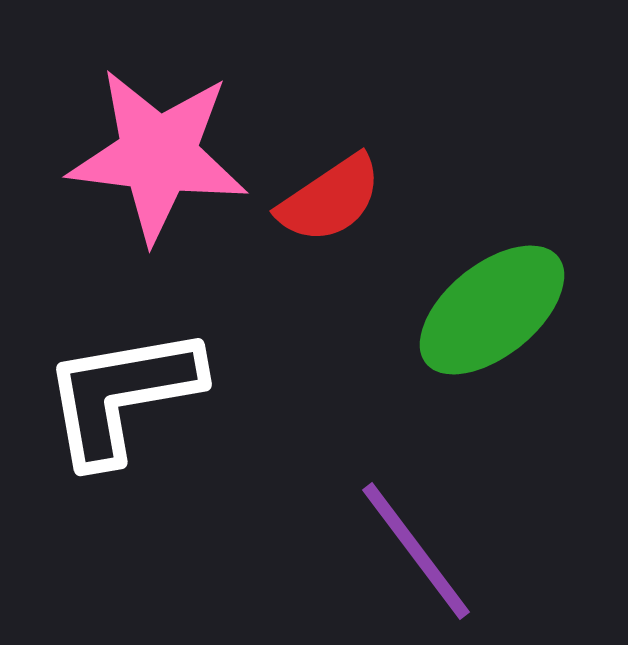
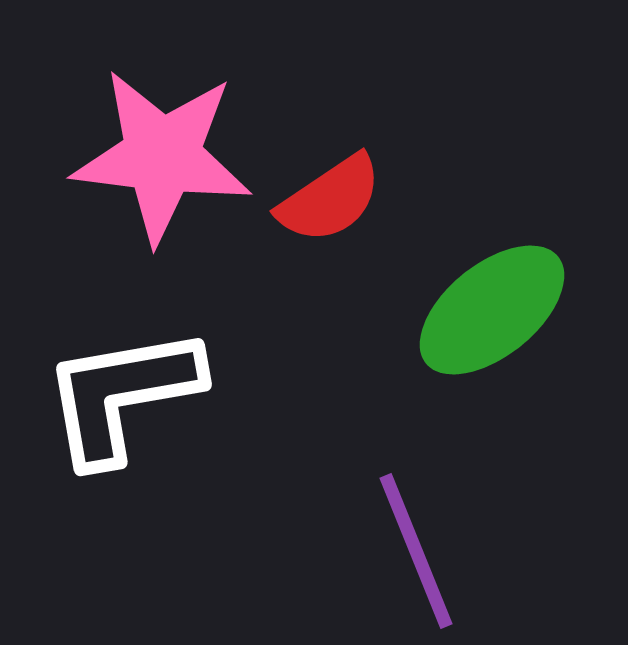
pink star: moved 4 px right, 1 px down
purple line: rotated 15 degrees clockwise
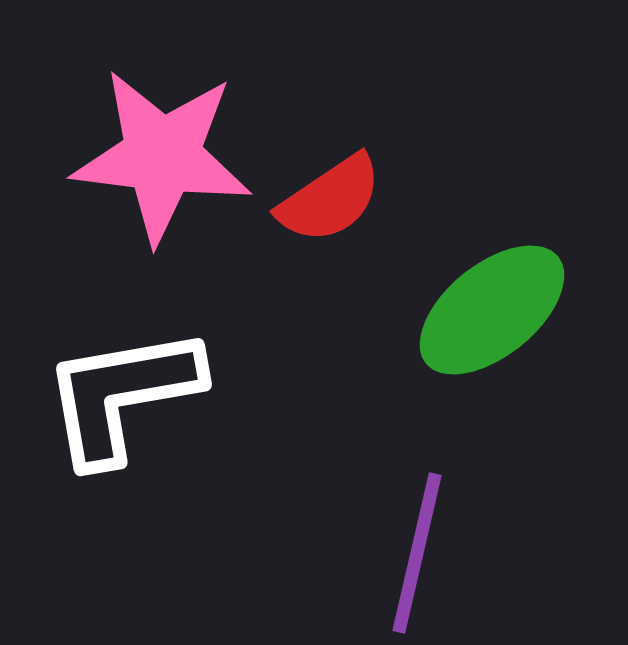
purple line: moved 1 px right, 2 px down; rotated 35 degrees clockwise
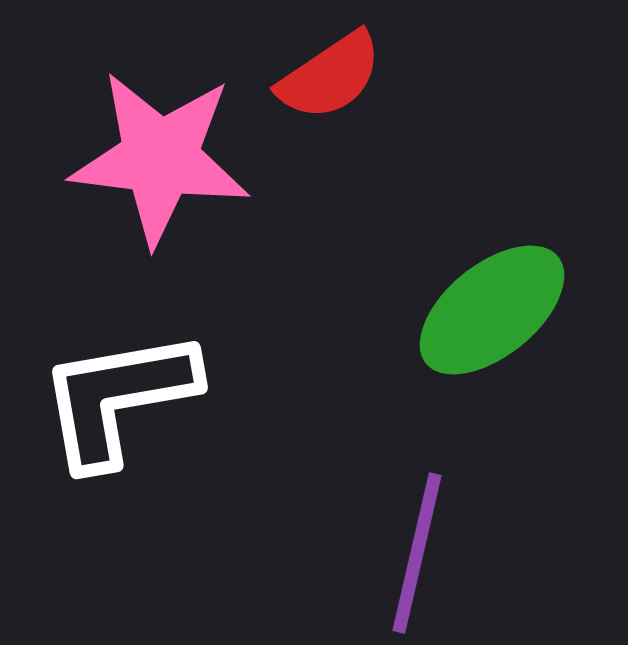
pink star: moved 2 px left, 2 px down
red semicircle: moved 123 px up
white L-shape: moved 4 px left, 3 px down
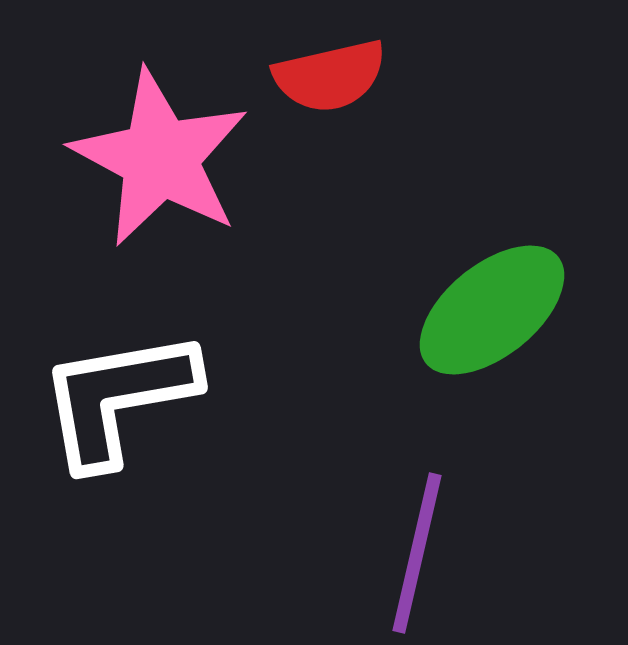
red semicircle: rotated 21 degrees clockwise
pink star: rotated 21 degrees clockwise
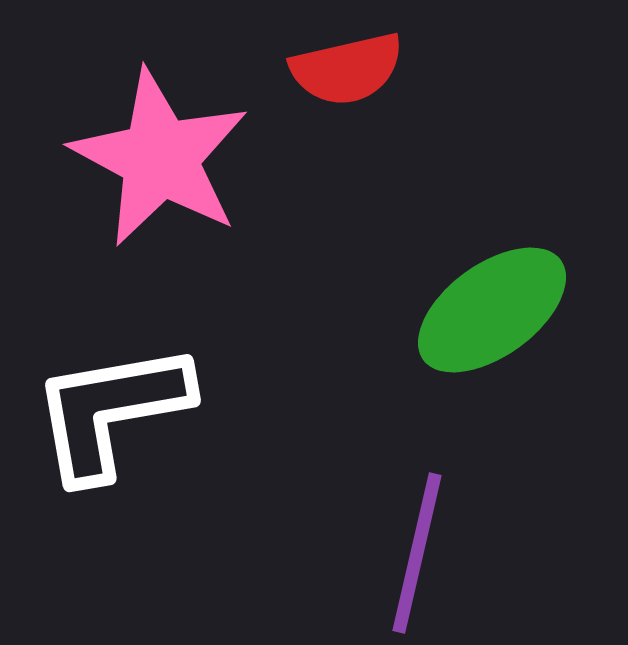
red semicircle: moved 17 px right, 7 px up
green ellipse: rotated 3 degrees clockwise
white L-shape: moved 7 px left, 13 px down
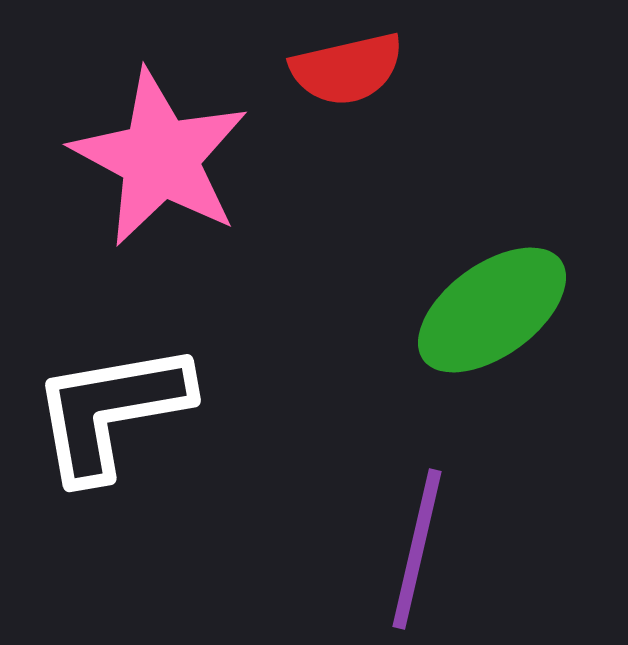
purple line: moved 4 px up
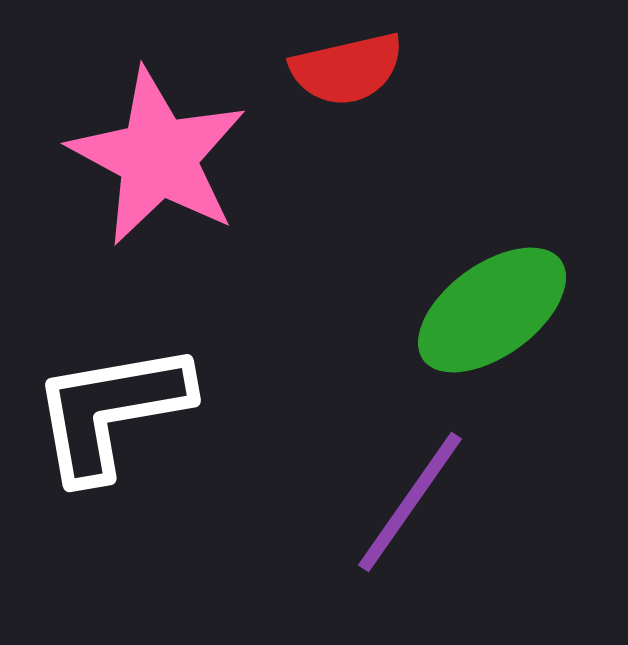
pink star: moved 2 px left, 1 px up
purple line: moved 7 px left, 47 px up; rotated 22 degrees clockwise
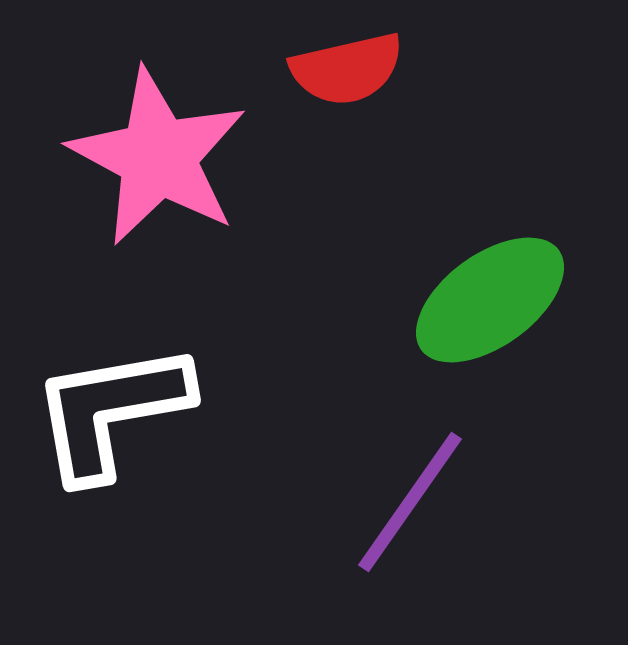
green ellipse: moved 2 px left, 10 px up
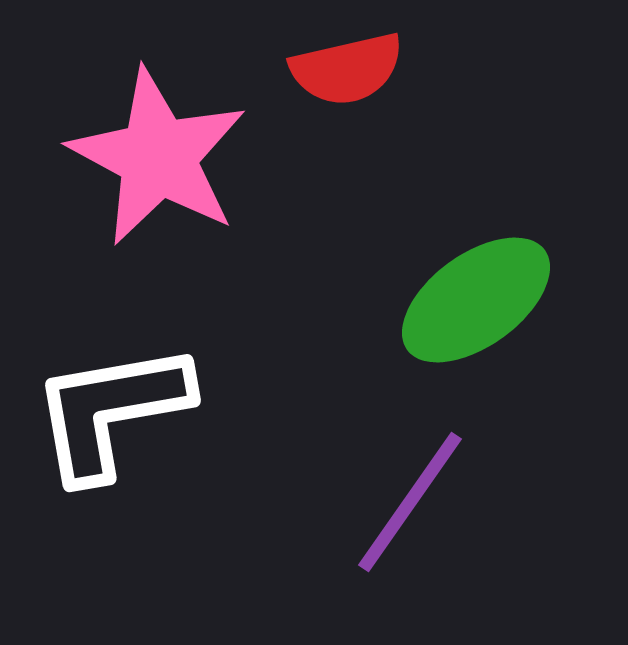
green ellipse: moved 14 px left
